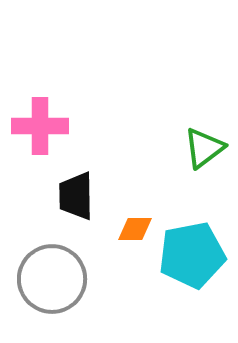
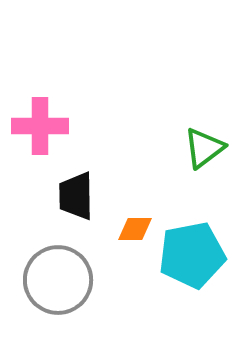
gray circle: moved 6 px right, 1 px down
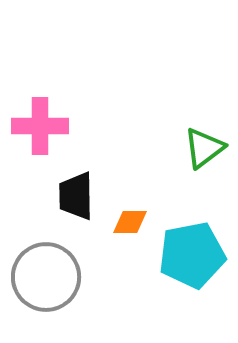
orange diamond: moved 5 px left, 7 px up
gray circle: moved 12 px left, 3 px up
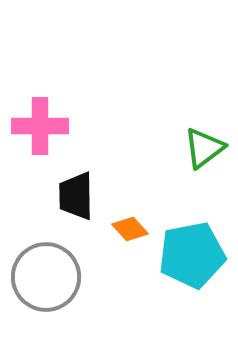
orange diamond: moved 7 px down; rotated 48 degrees clockwise
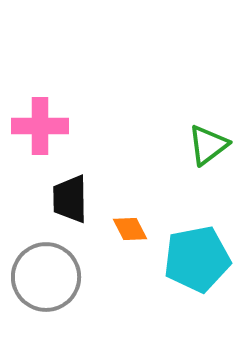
green triangle: moved 4 px right, 3 px up
black trapezoid: moved 6 px left, 3 px down
orange diamond: rotated 15 degrees clockwise
cyan pentagon: moved 5 px right, 4 px down
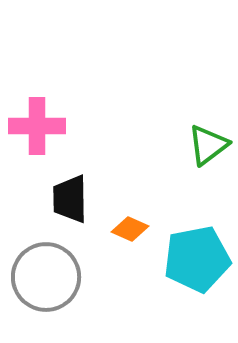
pink cross: moved 3 px left
orange diamond: rotated 39 degrees counterclockwise
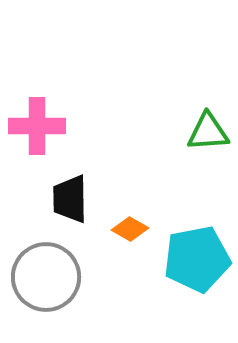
green triangle: moved 13 px up; rotated 33 degrees clockwise
orange diamond: rotated 6 degrees clockwise
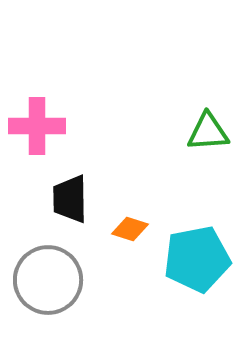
orange diamond: rotated 12 degrees counterclockwise
gray circle: moved 2 px right, 3 px down
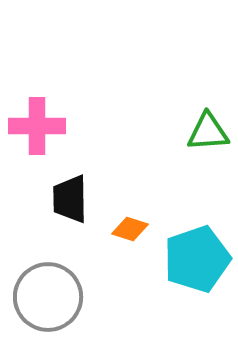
cyan pentagon: rotated 8 degrees counterclockwise
gray circle: moved 17 px down
